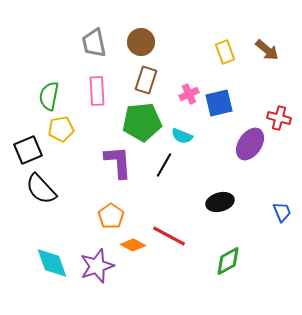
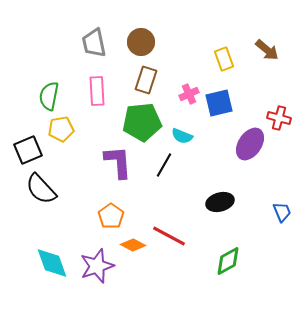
yellow rectangle: moved 1 px left, 7 px down
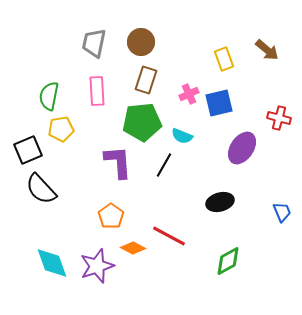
gray trapezoid: rotated 24 degrees clockwise
purple ellipse: moved 8 px left, 4 px down
orange diamond: moved 3 px down
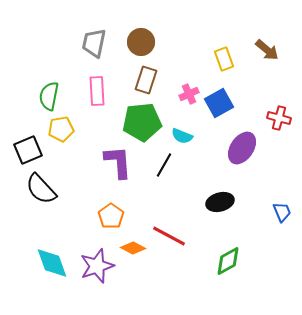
blue square: rotated 16 degrees counterclockwise
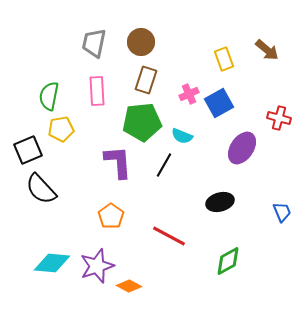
orange diamond: moved 4 px left, 38 px down
cyan diamond: rotated 66 degrees counterclockwise
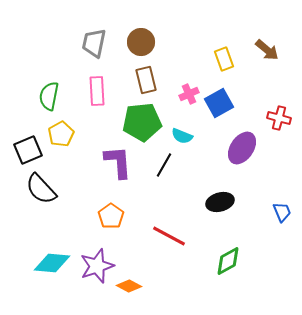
brown rectangle: rotated 32 degrees counterclockwise
yellow pentagon: moved 5 px down; rotated 20 degrees counterclockwise
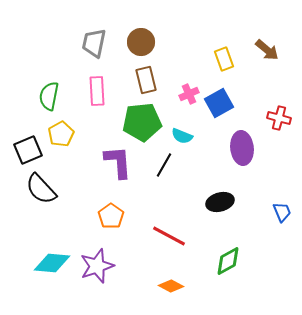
purple ellipse: rotated 40 degrees counterclockwise
orange diamond: moved 42 px right
